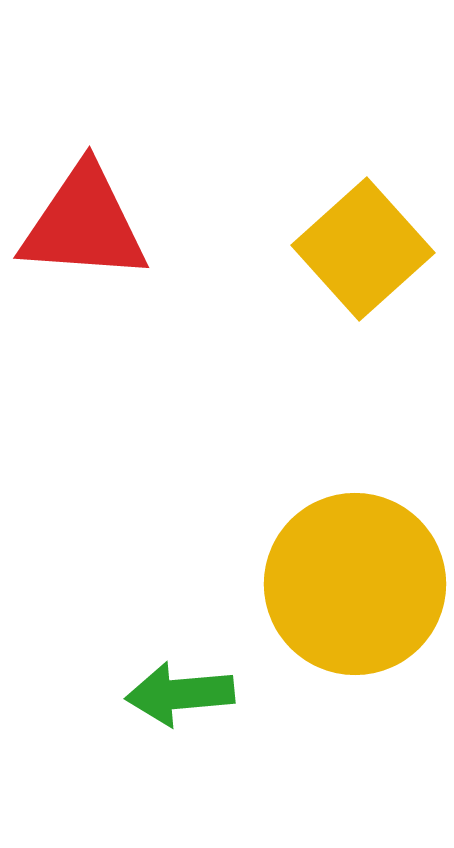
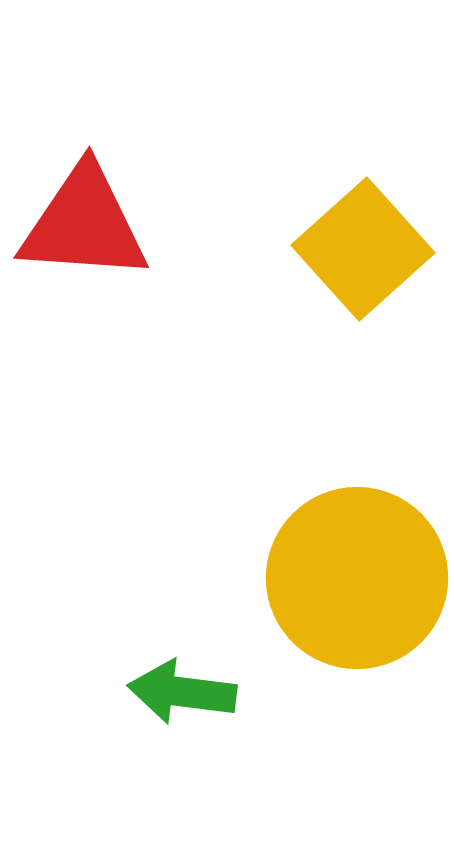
yellow circle: moved 2 px right, 6 px up
green arrow: moved 2 px right, 2 px up; rotated 12 degrees clockwise
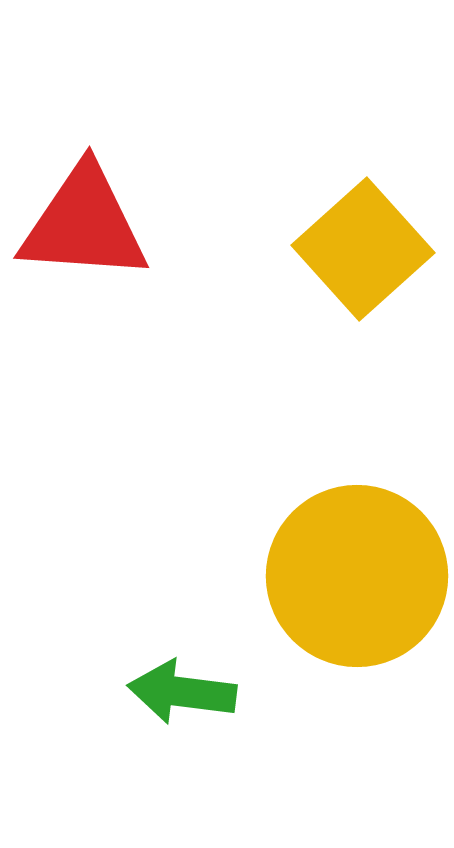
yellow circle: moved 2 px up
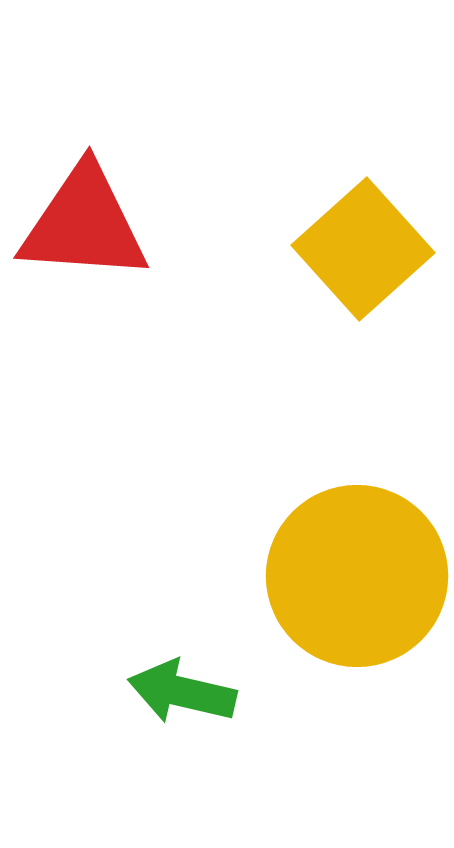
green arrow: rotated 6 degrees clockwise
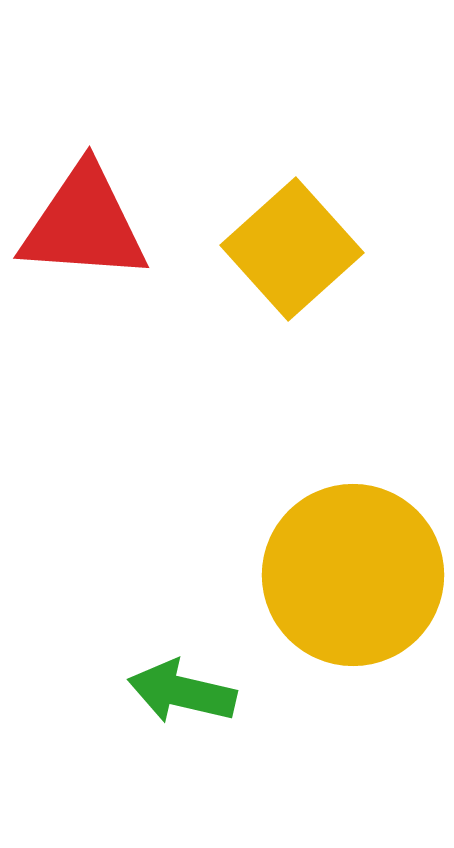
yellow square: moved 71 px left
yellow circle: moved 4 px left, 1 px up
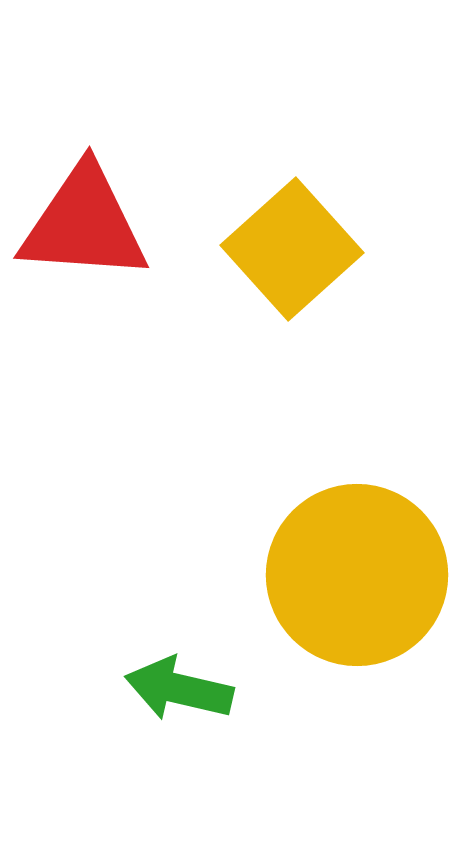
yellow circle: moved 4 px right
green arrow: moved 3 px left, 3 px up
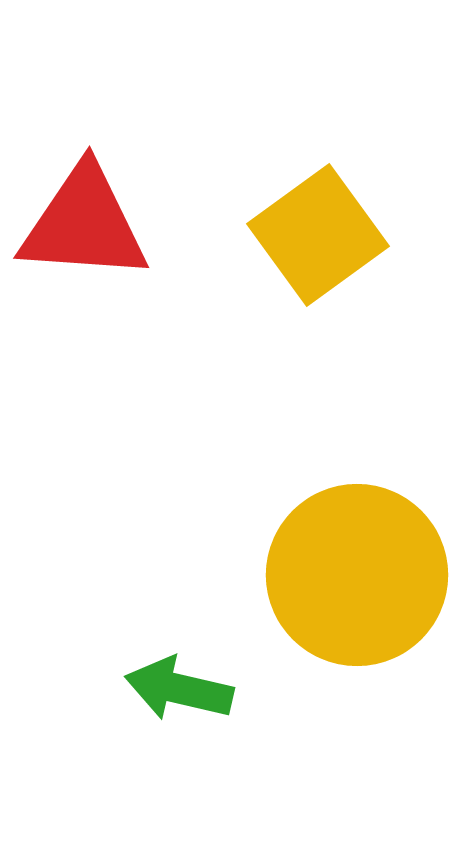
yellow square: moved 26 px right, 14 px up; rotated 6 degrees clockwise
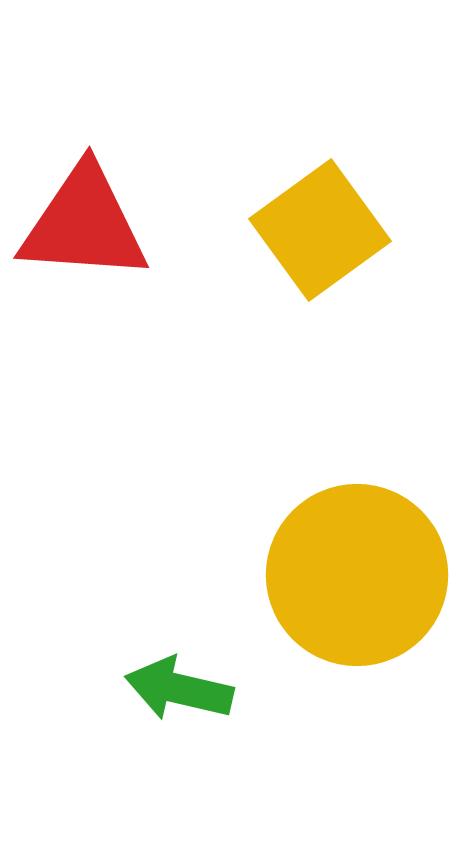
yellow square: moved 2 px right, 5 px up
